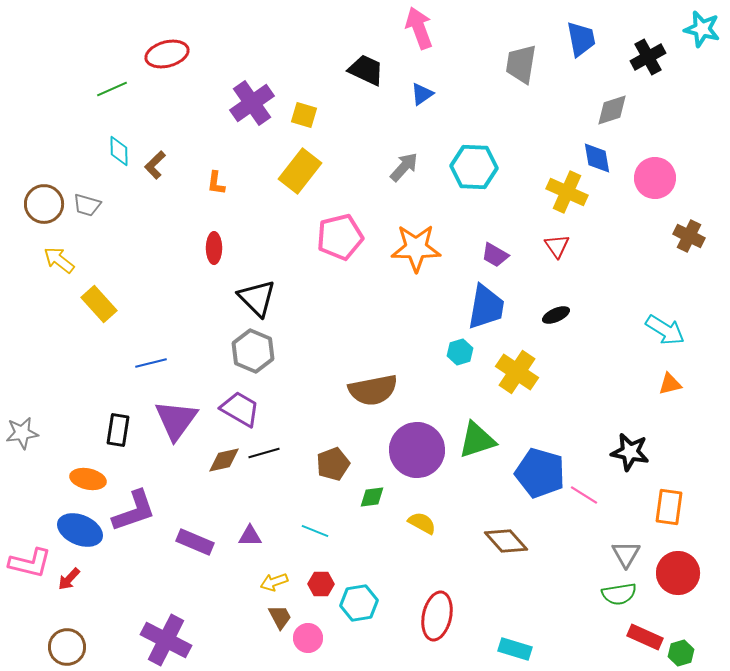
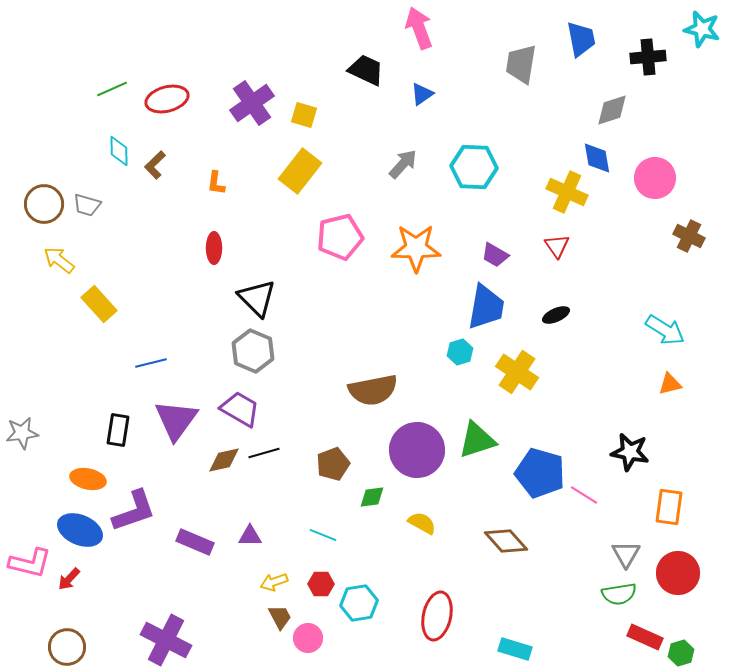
red ellipse at (167, 54): moved 45 px down
black cross at (648, 57): rotated 24 degrees clockwise
gray arrow at (404, 167): moved 1 px left, 3 px up
cyan line at (315, 531): moved 8 px right, 4 px down
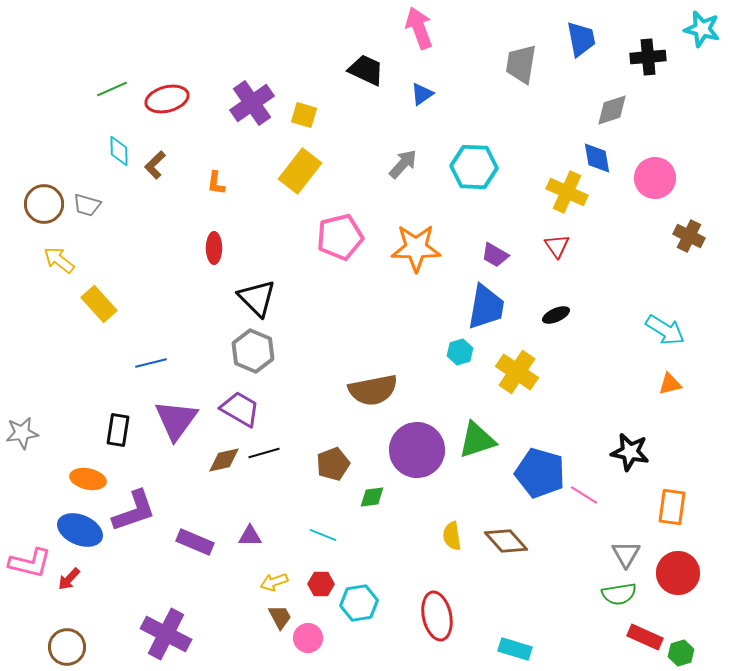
orange rectangle at (669, 507): moved 3 px right
yellow semicircle at (422, 523): moved 30 px right, 13 px down; rotated 128 degrees counterclockwise
red ellipse at (437, 616): rotated 24 degrees counterclockwise
purple cross at (166, 640): moved 6 px up
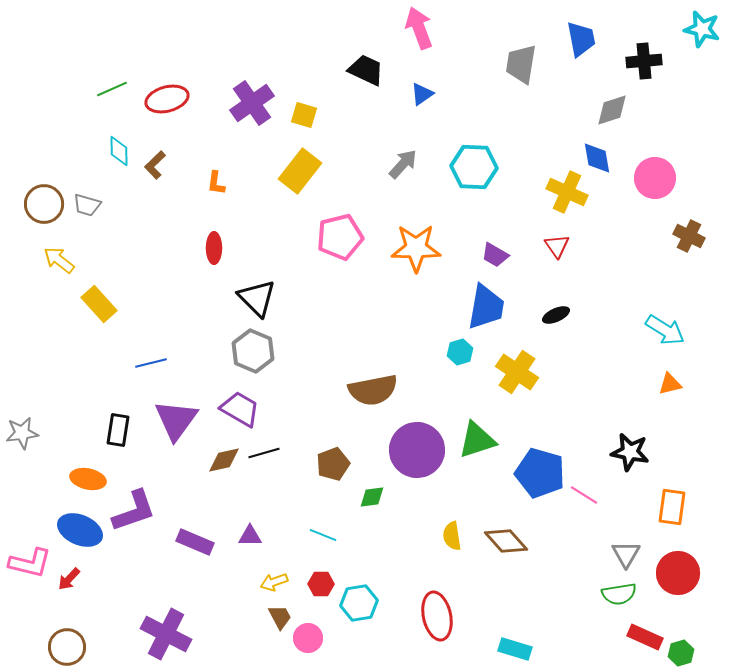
black cross at (648, 57): moved 4 px left, 4 px down
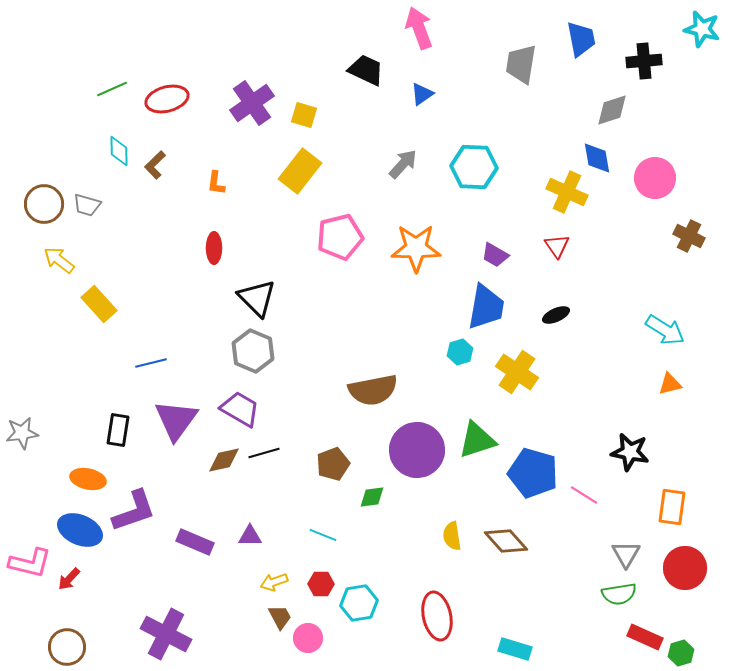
blue pentagon at (540, 473): moved 7 px left
red circle at (678, 573): moved 7 px right, 5 px up
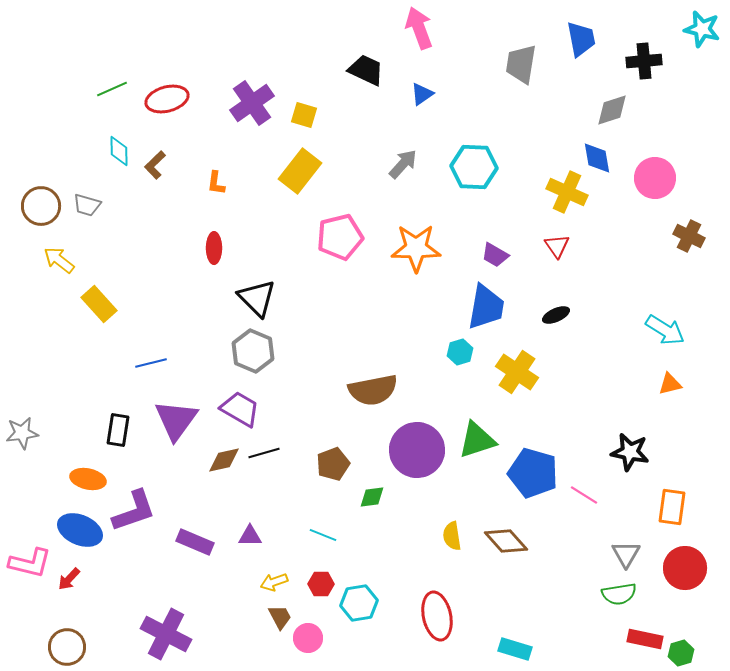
brown circle at (44, 204): moved 3 px left, 2 px down
red rectangle at (645, 637): moved 2 px down; rotated 12 degrees counterclockwise
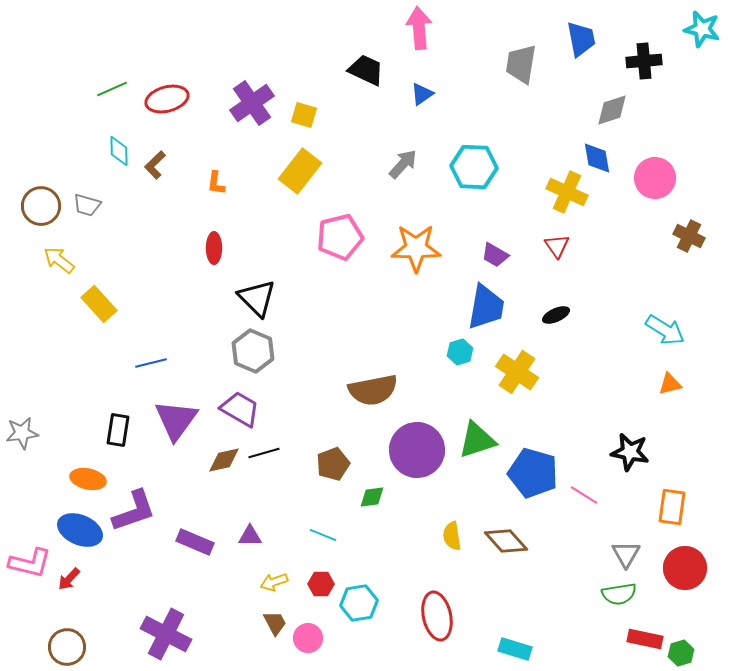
pink arrow at (419, 28): rotated 15 degrees clockwise
brown trapezoid at (280, 617): moved 5 px left, 6 px down
